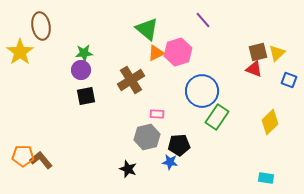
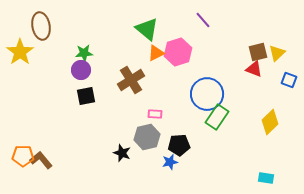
blue circle: moved 5 px right, 3 px down
pink rectangle: moved 2 px left
blue star: rotated 21 degrees counterclockwise
black star: moved 6 px left, 16 px up
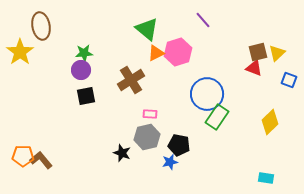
red triangle: moved 1 px up
pink rectangle: moved 5 px left
black pentagon: rotated 15 degrees clockwise
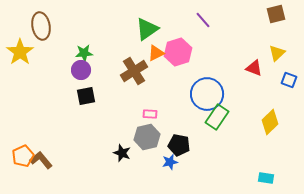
green triangle: rotated 45 degrees clockwise
brown square: moved 18 px right, 38 px up
brown cross: moved 3 px right, 9 px up
orange pentagon: rotated 25 degrees counterclockwise
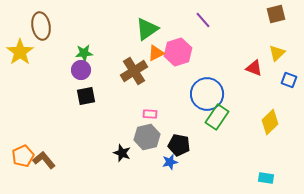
brown L-shape: moved 3 px right
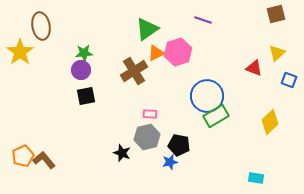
purple line: rotated 30 degrees counterclockwise
blue circle: moved 2 px down
green rectangle: moved 1 px left, 1 px up; rotated 25 degrees clockwise
cyan rectangle: moved 10 px left
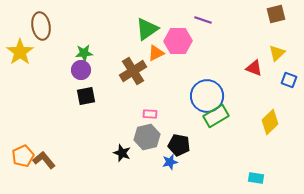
pink hexagon: moved 11 px up; rotated 16 degrees clockwise
brown cross: moved 1 px left
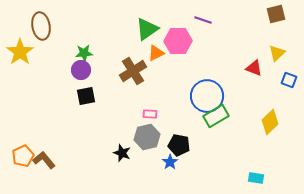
blue star: rotated 21 degrees counterclockwise
